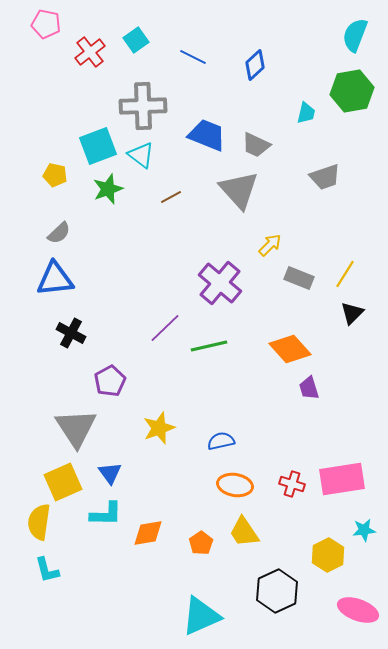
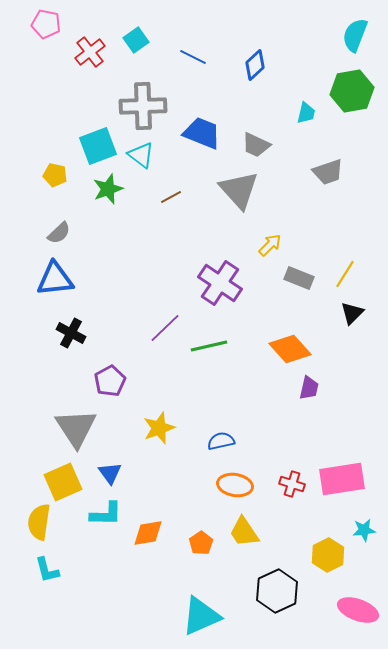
blue trapezoid at (207, 135): moved 5 px left, 2 px up
gray trapezoid at (325, 177): moved 3 px right, 5 px up
purple cross at (220, 283): rotated 6 degrees counterclockwise
purple trapezoid at (309, 388): rotated 150 degrees counterclockwise
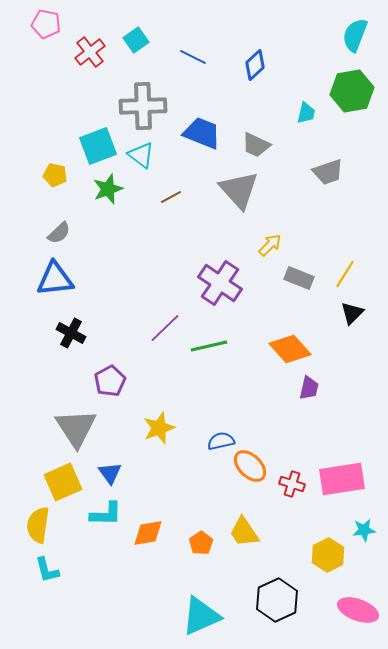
orange ellipse at (235, 485): moved 15 px right, 19 px up; rotated 36 degrees clockwise
yellow semicircle at (39, 522): moved 1 px left, 3 px down
black hexagon at (277, 591): moved 9 px down
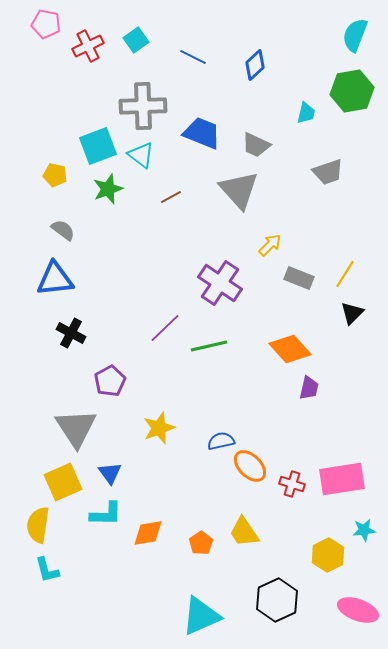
red cross at (90, 52): moved 2 px left, 6 px up; rotated 12 degrees clockwise
gray semicircle at (59, 233): moved 4 px right, 3 px up; rotated 100 degrees counterclockwise
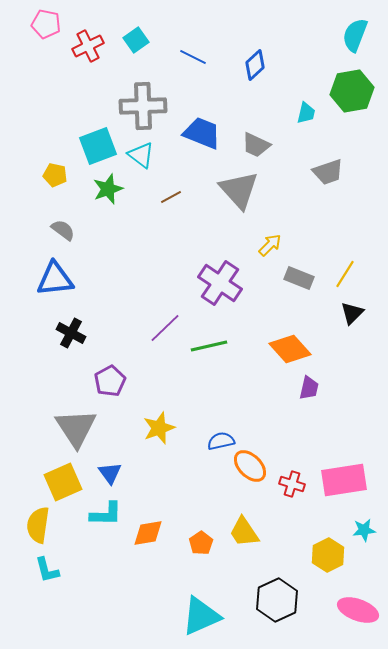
pink rectangle at (342, 479): moved 2 px right, 1 px down
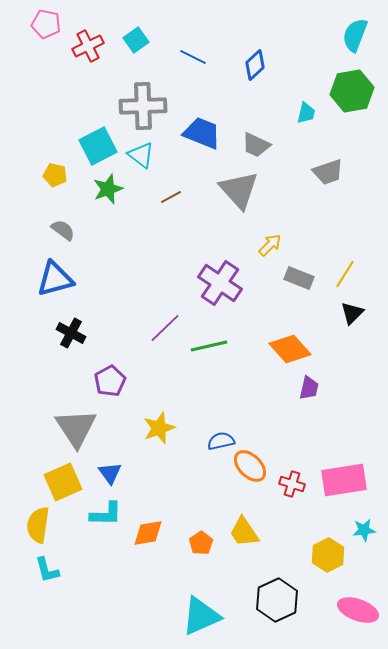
cyan square at (98, 146): rotated 6 degrees counterclockwise
blue triangle at (55, 279): rotated 9 degrees counterclockwise
